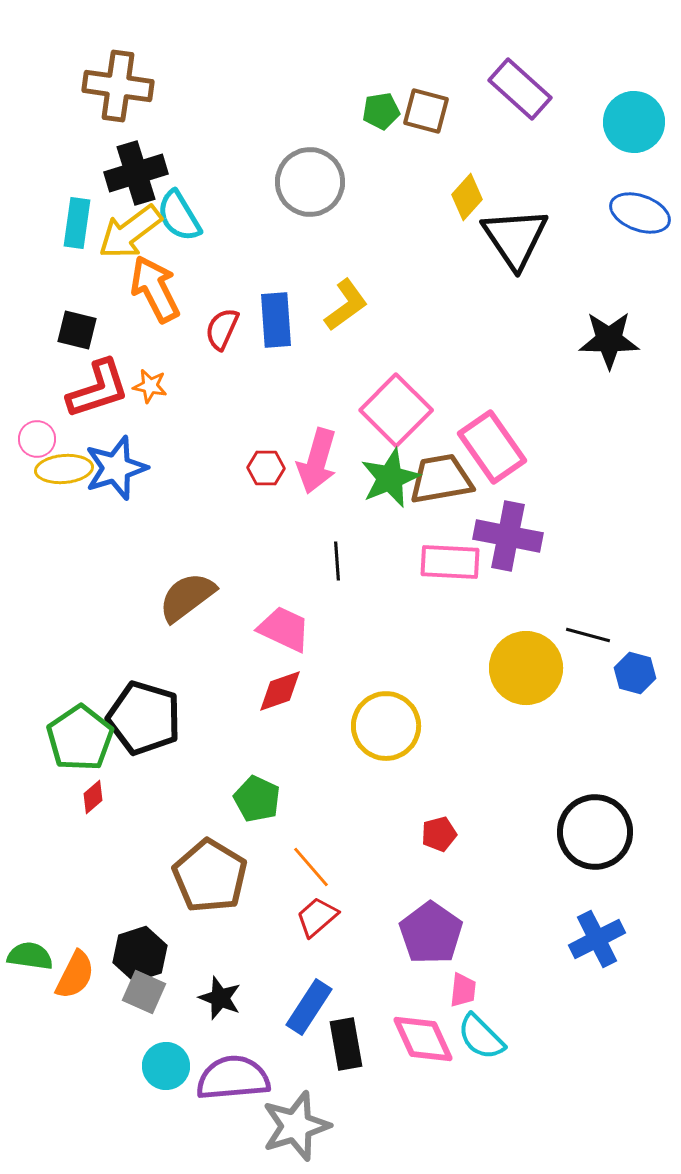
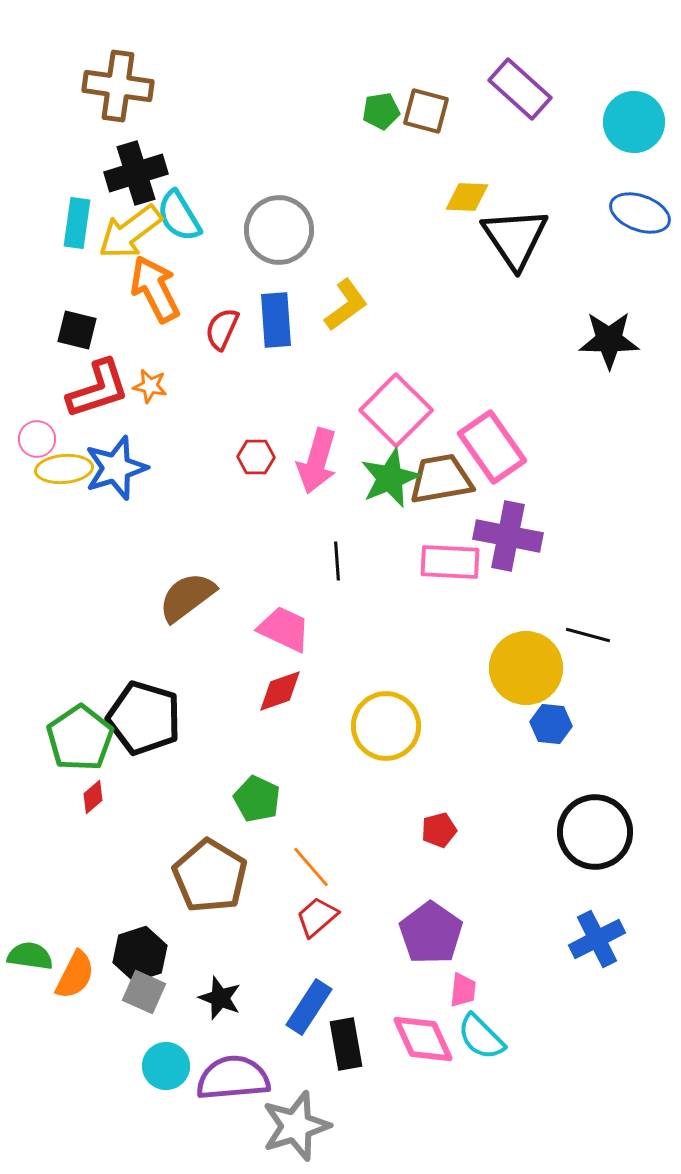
gray circle at (310, 182): moved 31 px left, 48 px down
yellow diamond at (467, 197): rotated 51 degrees clockwise
red hexagon at (266, 468): moved 10 px left, 11 px up
blue hexagon at (635, 673): moved 84 px left, 51 px down; rotated 9 degrees counterclockwise
red pentagon at (439, 834): moved 4 px up
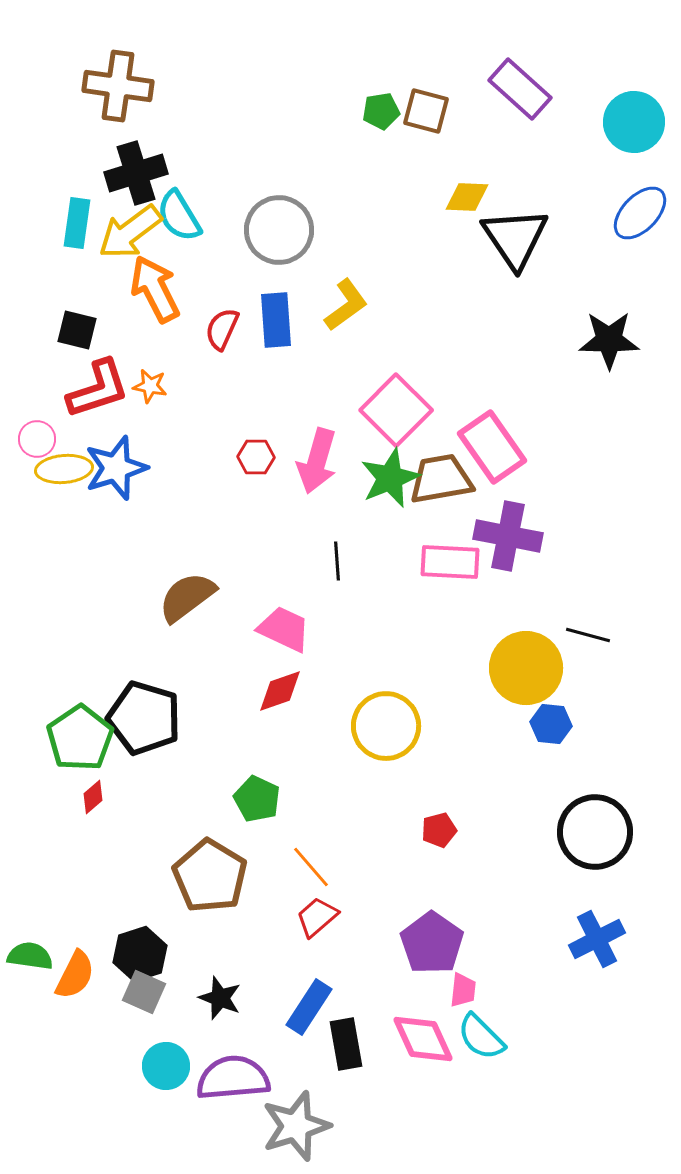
blue ellipse at (640, 213): rotated 66 degrees counterclockwise
purple pentagon at (431, 933): moved 1 px right, 10 px down
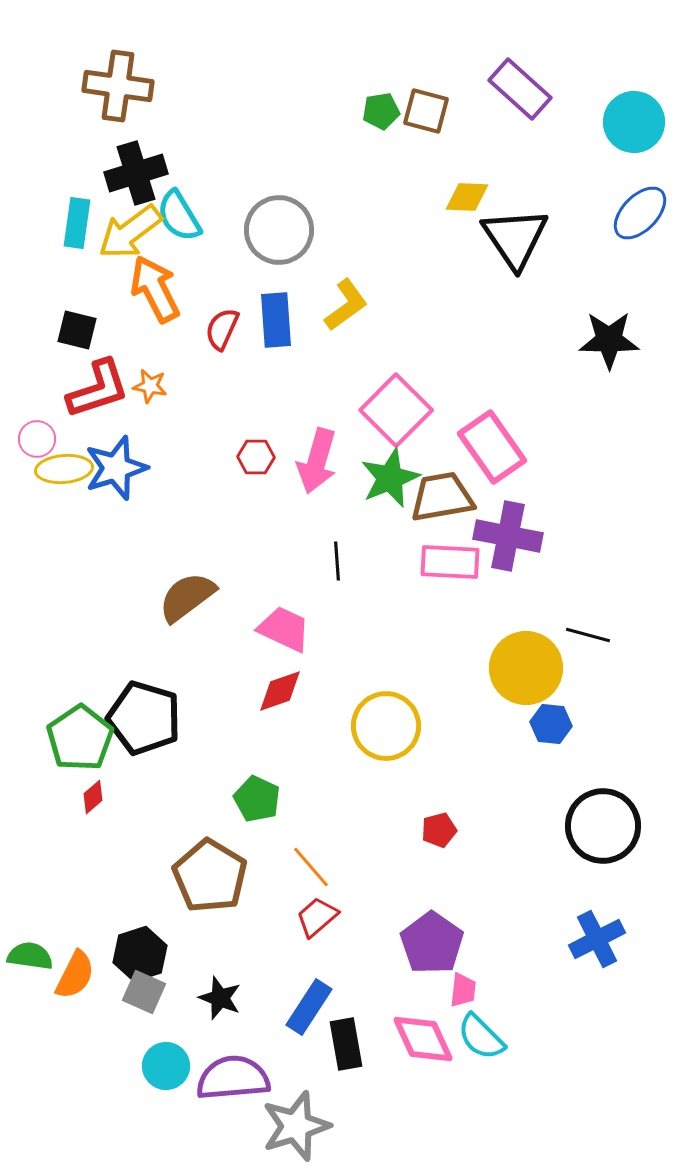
brown trapezoid at (441, 479): moved 1 px right, 18 px down
black circle at (595, 832): moved 8 px right, 6 px up
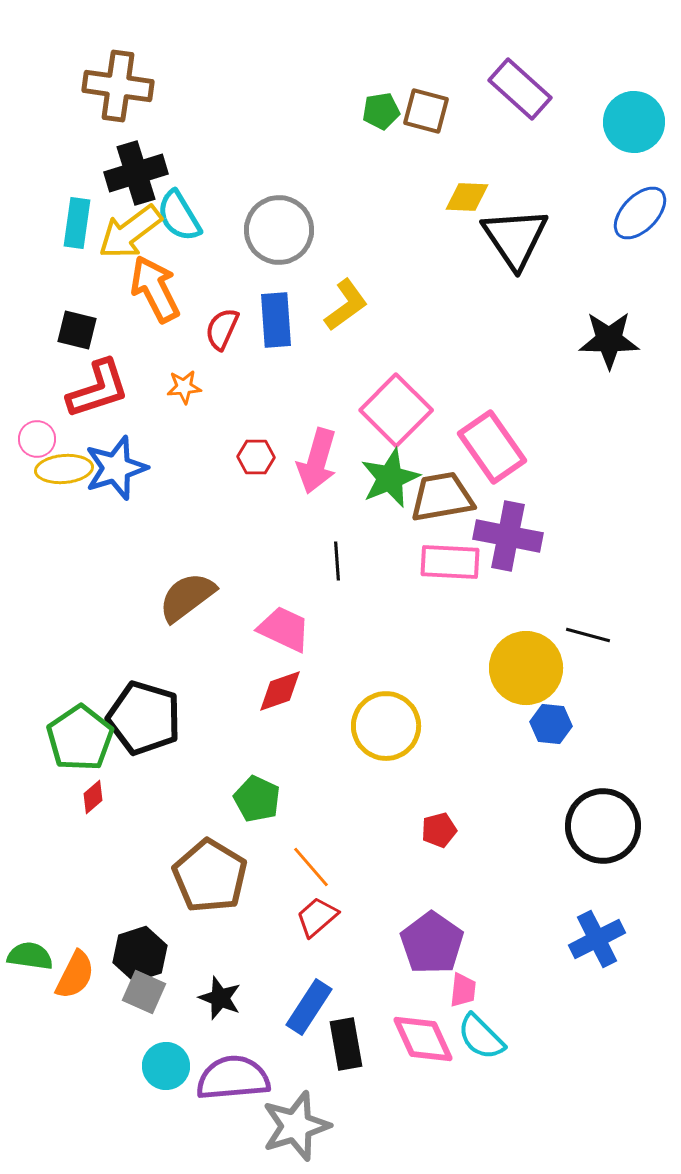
orange star at (150, 386): moved 34 px right, 1 px down; rotated 16 degrees counterclockwise
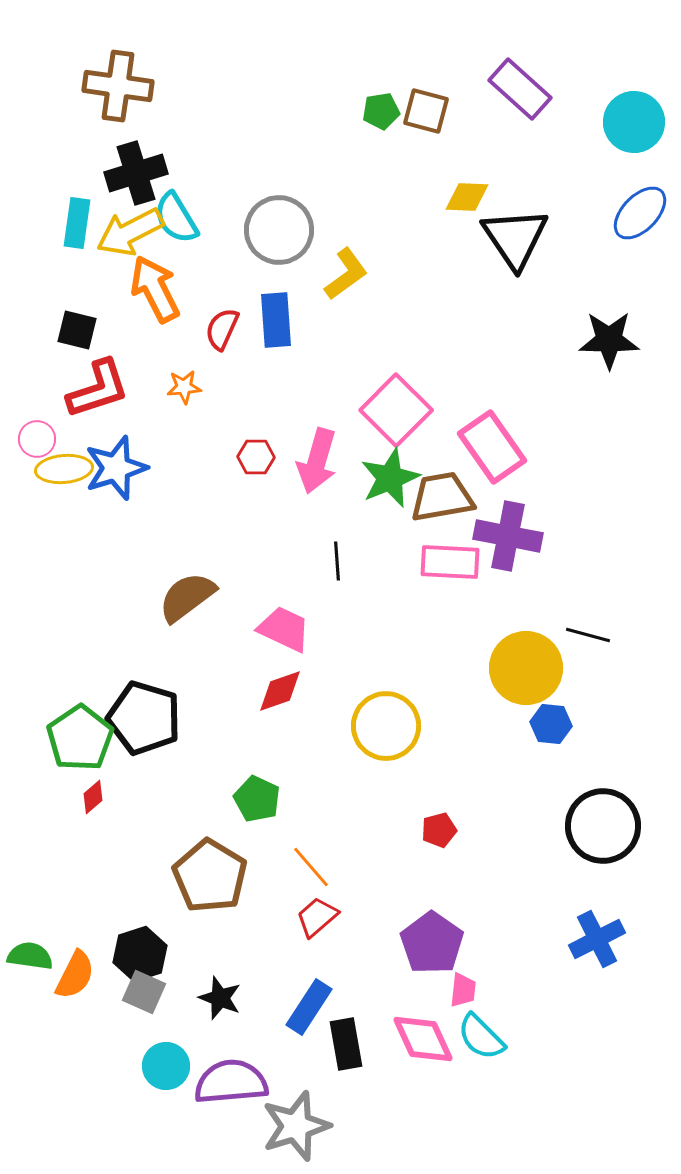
cyan semicircle at (179, 216): moved 3 px left, 2 px down
yellow arrow at (130, 232): rotated 10 degrees clockwise
yellow L-shape at (346, 305): moved 31 px up
purple semicircle at (233, 1078): moved 2 px left, 4 px down
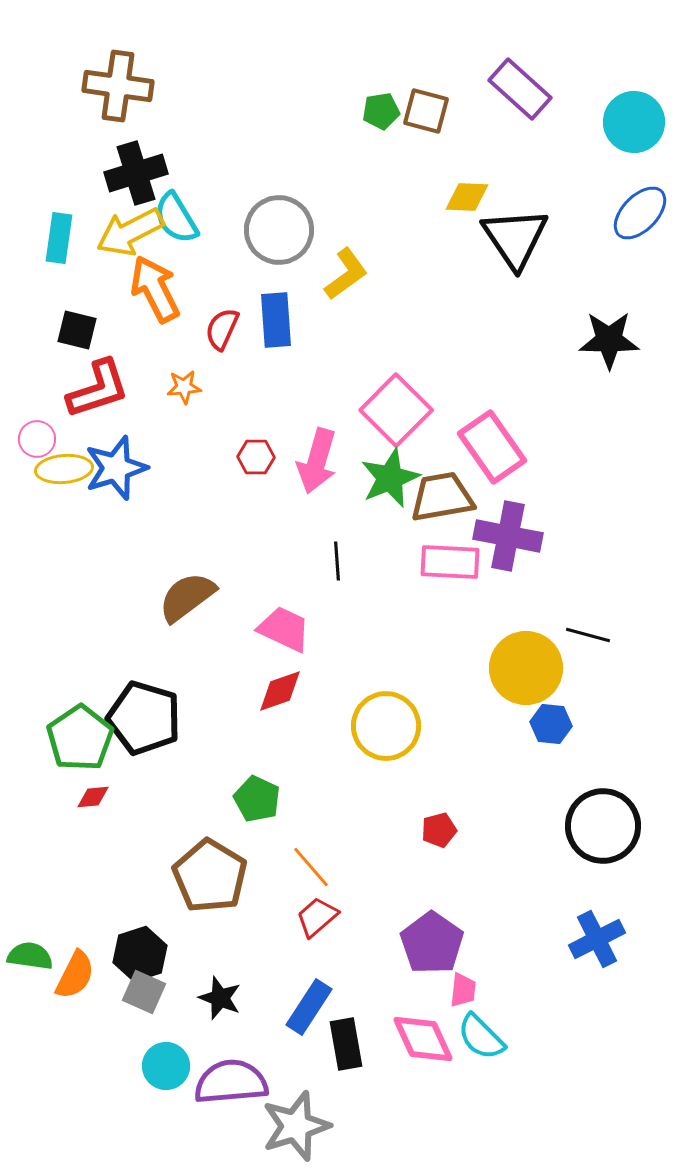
cyan rectangle at (77, 223): moved 18 px left, 15 px down
red diamond at (93, 797): rotated 36 degrees clockwise
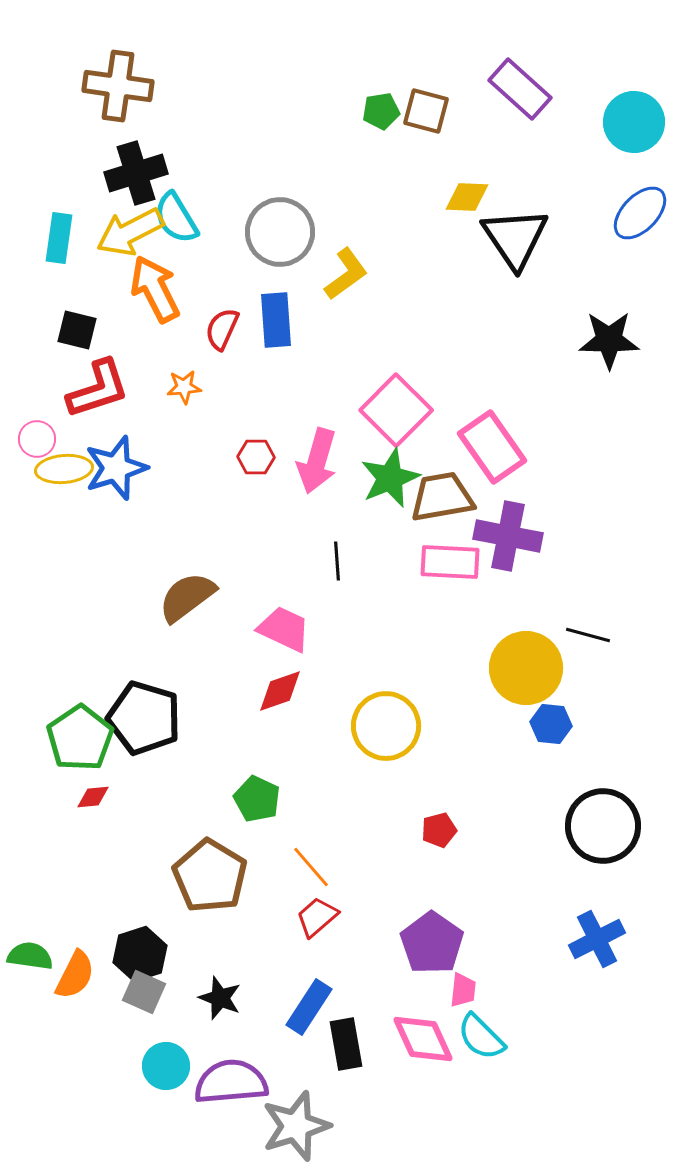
gray circle at (279, 230): moved 1 px right, 2 px down
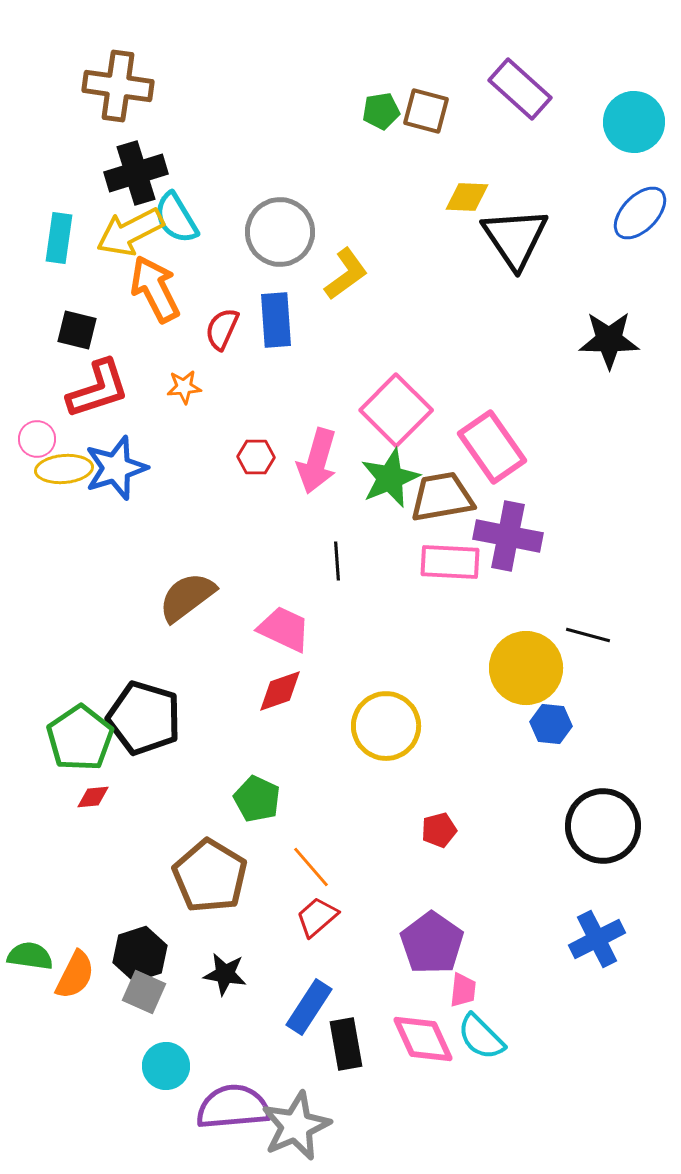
black star at (220, 998): moved 5 px right, 24 px up; rotated 12 degrees counterclockwise
purple semicircle at (231, 1082): moved 2 px right, 25 px down
gray star at (296, 1126): rotated 6 degrees counterclockwise
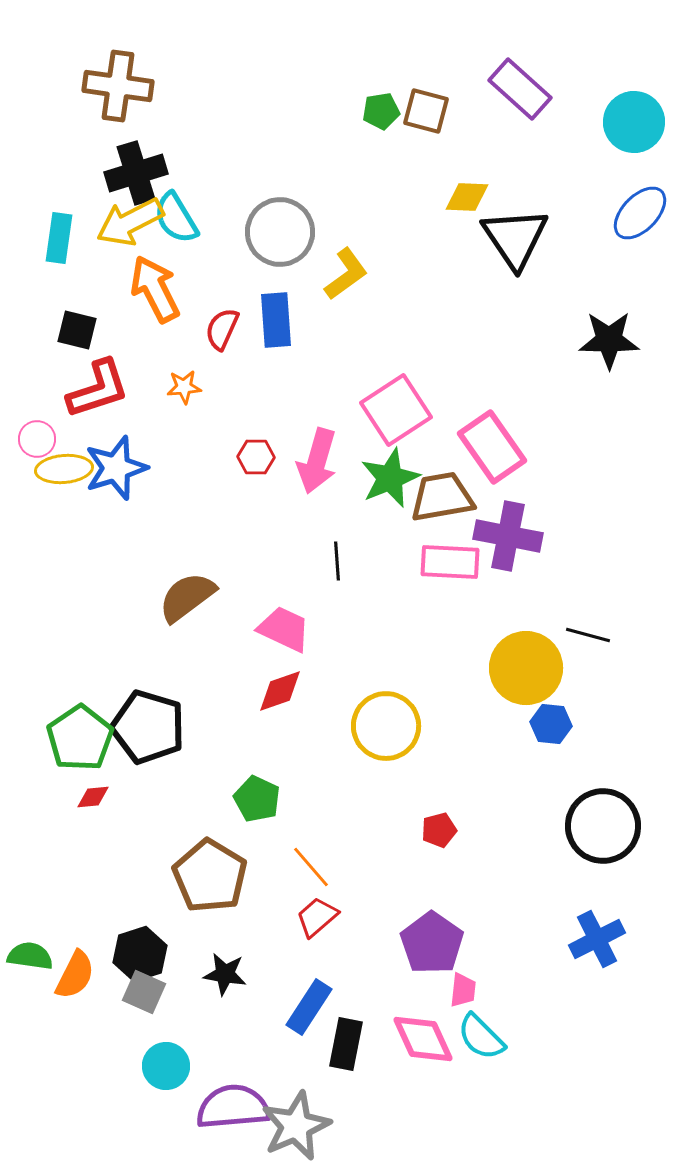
yellow arrow at (130, 232): moved 10 px up
pink square at (396, 410): rotated 12 degrees clockwise
black pentagon at (144, 718): moved 4 px right, 9 px down
black rectangle at (346, 1044): rotated 21 degrees clockwise
